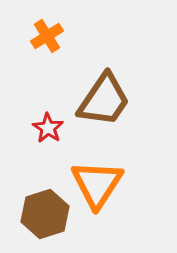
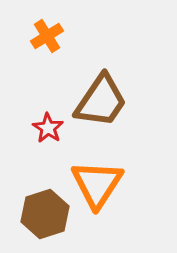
brown trapezoid: moved 3 px left, 1 px down
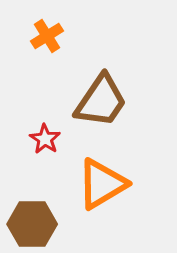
red star: moved 3 px left, 11 px down
orange triangle: moved 5 px right; rotated 26 degrees clockwise
brown hexagon: moved 13 px left, 10 px down; rotated 18 degrees clockwise
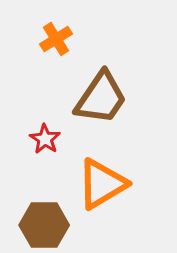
orange cross: moved 9 px right, 3 px down
brown trapezoid: moved 3 px up
brown hexagon: moved 12 px right, 1 px down
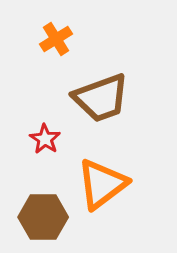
brown trapezoid: rotated 36 degrees clockwise
orange triangle: rotated 6 degrees counterclockwise
brown hexagon: moved 1 px left, 8 px up
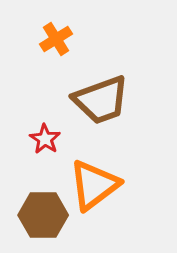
brown trapezoid: moved 2 px down
orange triangle: moved 8 px left, 1 px down
brown hexagon: moved 2 px up
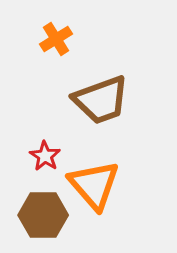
red star: moved 17 px down
orange triangle: rotated 34 degrees counterclockwise
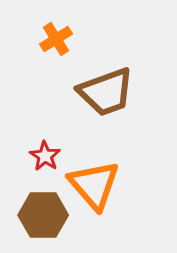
brown trapezoid: moved 5 px right, 8 px up
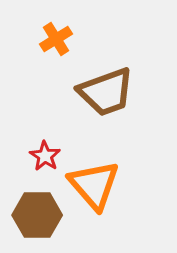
brown hexagon: moved 6 px left
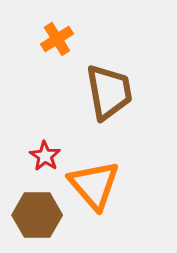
orange cross: moved 1 px right
brown trapezoid: moved 3 px right; rotated 80 degrees counterclockwise
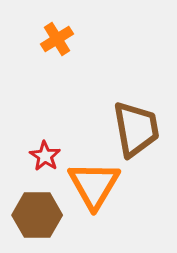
brown trapezoid: moved 27 px right, 37 px down
orange triangle: rotated 12 degrees clockwise
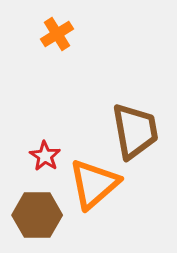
orange cross: moved 5 px up
brown trapezoid: moved 1 px left, 2 px down
orange triangle: moved 1 px up; rotated 18 degrees clockwise
